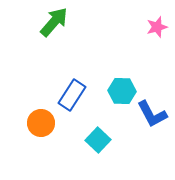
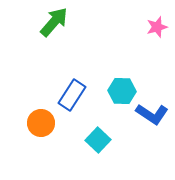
blue L-shape: rotated 28 degrees counterclockwise
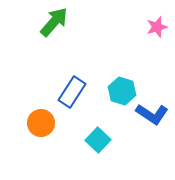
cyan hexagon: rotated 16 degrees clockwise
blue rectangle: moved 3 px up
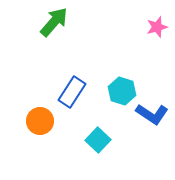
orange circle: moved 1 px left, 2 px up
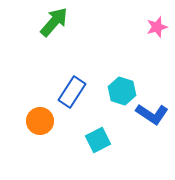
cyan square: rotated 20 degrees clockwise
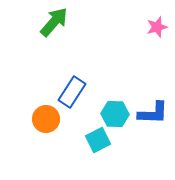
cyan hexagon: moved 7 px left, 23 px down; rotated 16 degrees counterclockwise
blue L-shape: moved 1 px right, 1 px up; rotated 32 degrees counterclockwise
orange circle: moved 6 px right, 2 px up
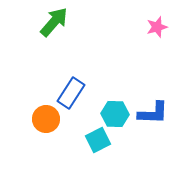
blue rectangle: moved 1 px left, 1 px down
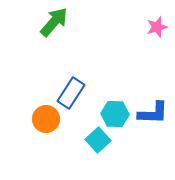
cyan square: rotated 15 degrees counterclockwise
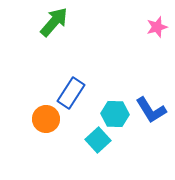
blue L-shape: moved 2 px left, 3 px up; rotated 56 degrees clockwise
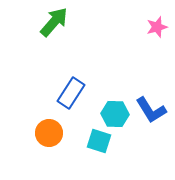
orange circle: moved 3 px right, 14 px down
cyan square: moved 1 px right, 1 px down; rotated 30 degrees counterclockwise
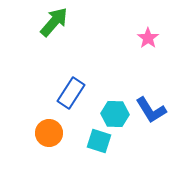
pink star: moved 9 px left, 11 px down; rotated 20 degrees counterclockwise
